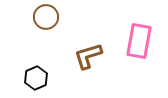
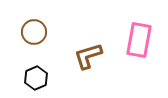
brown circle: moved 12 px left, 15 px down
pink rectangle: moved 1 px up
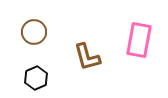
brown L-shape: moved 1 px left, 1 px down; rotated 88 degrees counterclockwise
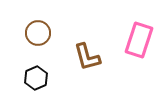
brown circle: moved 4 px right, 1 px down
pink rectangle: rotated 8 degrees clockwise
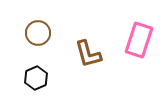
brown L-shape: moved 1 px right, 3 px up
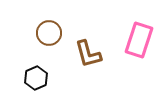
brown circle: moved 11 px right
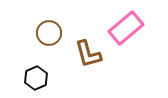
pink rectangle: moved 13 px left, 12 px up; rotated 32 degrees clockwise
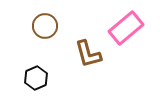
brown circle: moved 4 px left, 7 px up
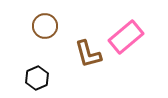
pink rectangle: moved 9 px down
black hexagon: moved 1 px right
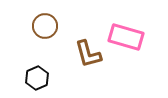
pink rectangle: rotated 56 degrees clockwise
